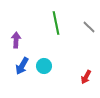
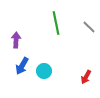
cyan circle: moved 5 px down
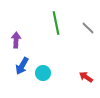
gray line: moved 1 px left, 1 px down
cyan circle: moved 1 px left, 2 px down
red arrow: rotated 96 degrees clockwise
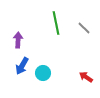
gray line: moved 4 px left
purple arrow: moved 2 px right
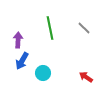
green line: moved 6 px left, 5 px down
blue arrow: moved 5 px up
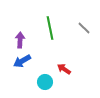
purple arrow: moved 2 px right
blue arrow: rotated 30 degrees clockwise
cyan circle: moved 2 px right, 9 px down
red arrow: moved 22 px left, 8 px up
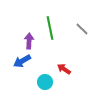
gray line: moved 2 px left, 1 px down
purple arrow: moved 9 px right, 1 px down
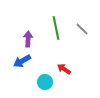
green line: moved 6 px right
purple arrow: moved 1 px left, 2 px up
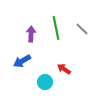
purple arrow: moved 3 px right, 5 px up
